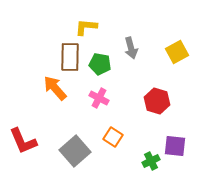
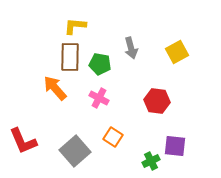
yellow L-shape: moved 11 px left, 1 px up
red hexagon: rotated 10 degrees counterclockwise
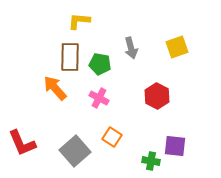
yellow L-shape: moved 4 px right, 5 px up
yellow square: moved 5 px up; rotated 10 degrees clockwise
red hexagon: moved 5 px up; rotated 20 degrees clockwise
orange square: moved 1 px left
red L-shape: moved 1 px left, 2 px down
green cross: rotated 36 degrees clockwise
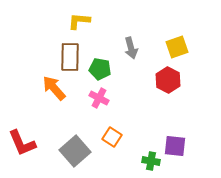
green pentagon: moved 5 px down
orange arrow: moved 1 px left
red hexagon: moved 11 px right, 16 px up
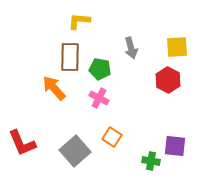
yellow square: rotated 15 degrees clockwise
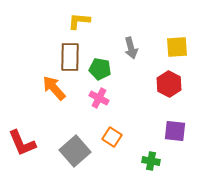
red hexagon: moved 1 px right, 4 px down
purple square: moved 15 px up
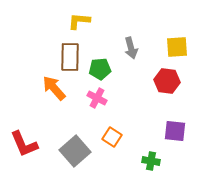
green pentagon: rotated 15 degrees counterclockwise
red hexagon: moved 2 px left, 3 px up; rotated 20 degrees counterclockwise
pink cross: moved 2 px left
red L-shape: moved 2 px right, 1 px down
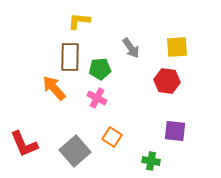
gray arrow: rotated 20 degrees counterclockwise
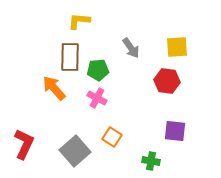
green pentagon: moved 2 px left, 1 px down
red L-shape: rotated 132 degrees counterclockwise
